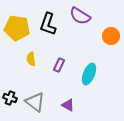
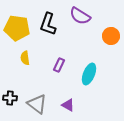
yellow semicircle: moved 6 px left, 1 px up
black cross: rotated 16 degrees counterclockwise
gray triangle: moved 2 px right, 2 px down
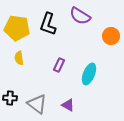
yellow semicircle: moved 6 px left
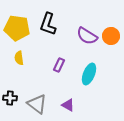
purple semicircle: moved 7 px right, 20 px down
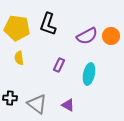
purple semicircle: rotated 60 degrees counterclockwise
cyan ellipse: rotated 10 degrees counterclockwise
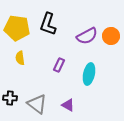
yellow semicircle: moved 1 px right
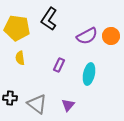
black L-shape: moved 1 px right, 5 px up; rotated 15 degrees clockwise
purple triangle: rotated 40 degrees clockwise
